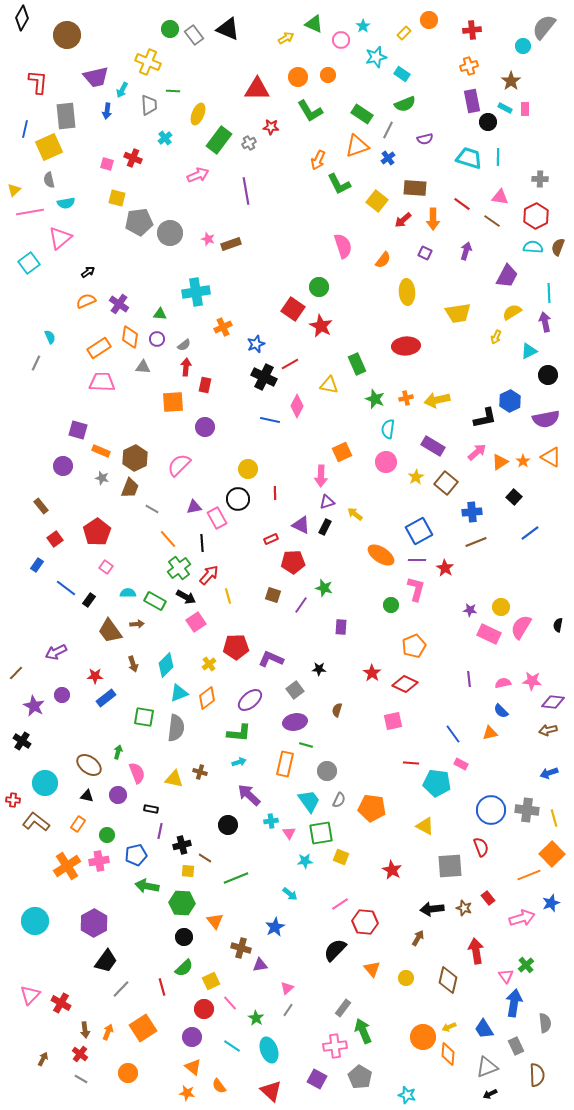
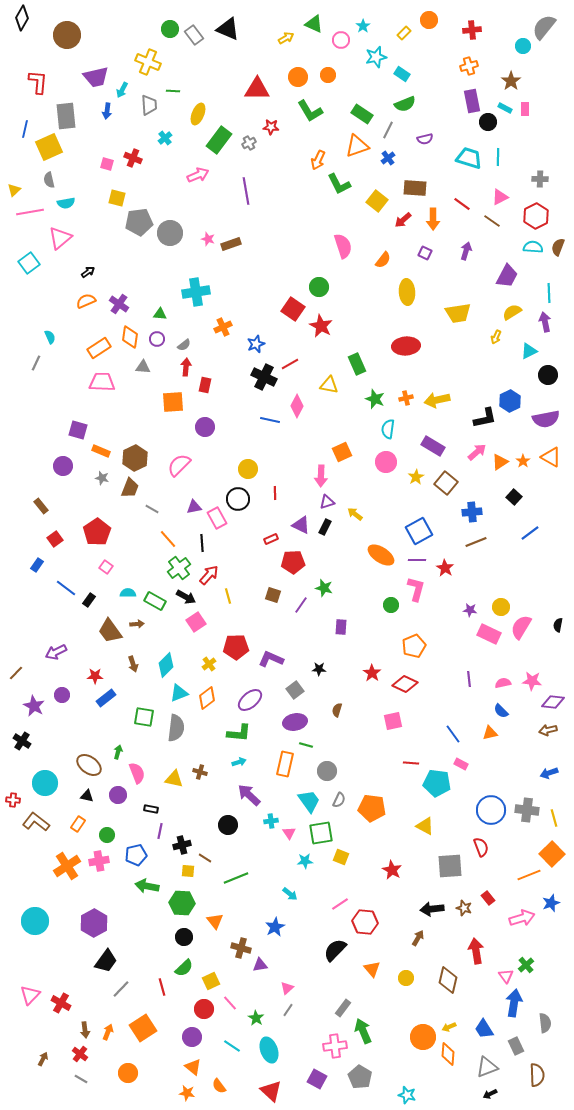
pink triangle at (500, 197): rotated 36 degrees counterclockwise
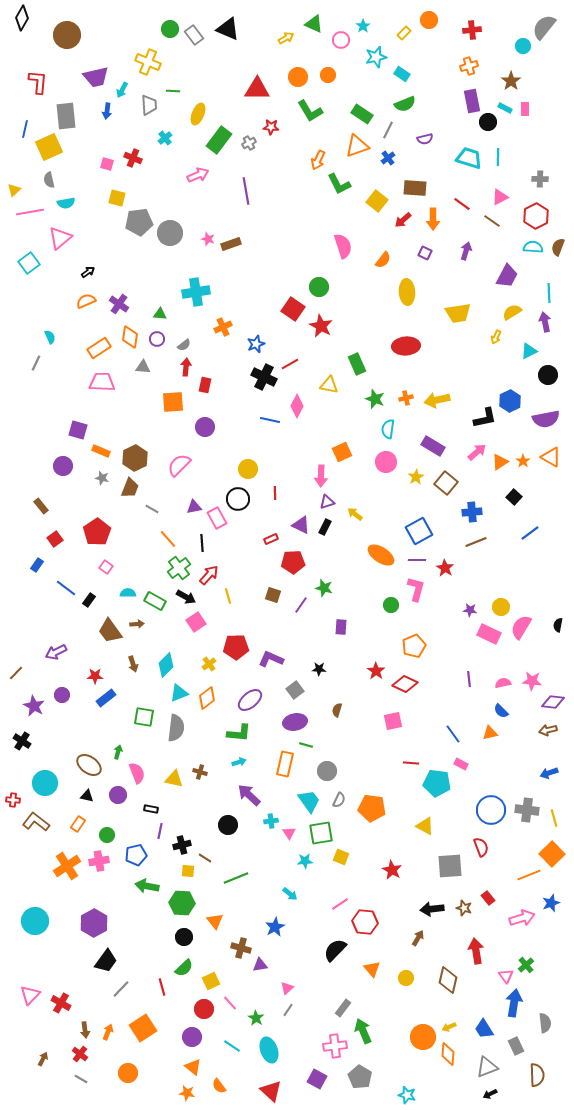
red star at (372, 673): moved 4 px right, 2 px up
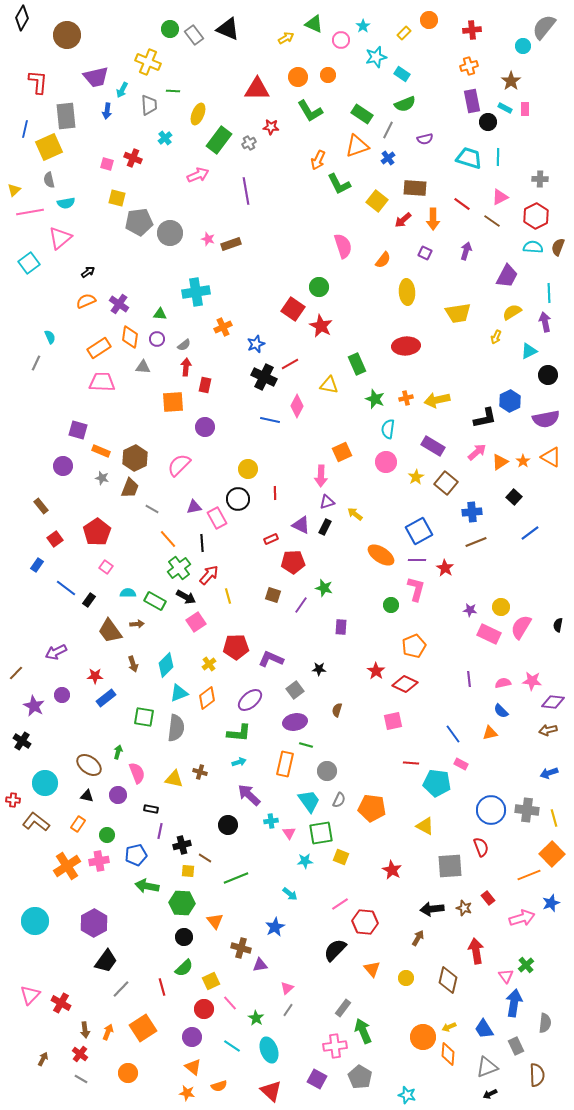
gray semicircle at (545, 1023): rotated 12 degrees clockwise
orange semicircle at (219, 1086): rotated 70 degrees counterclockwise
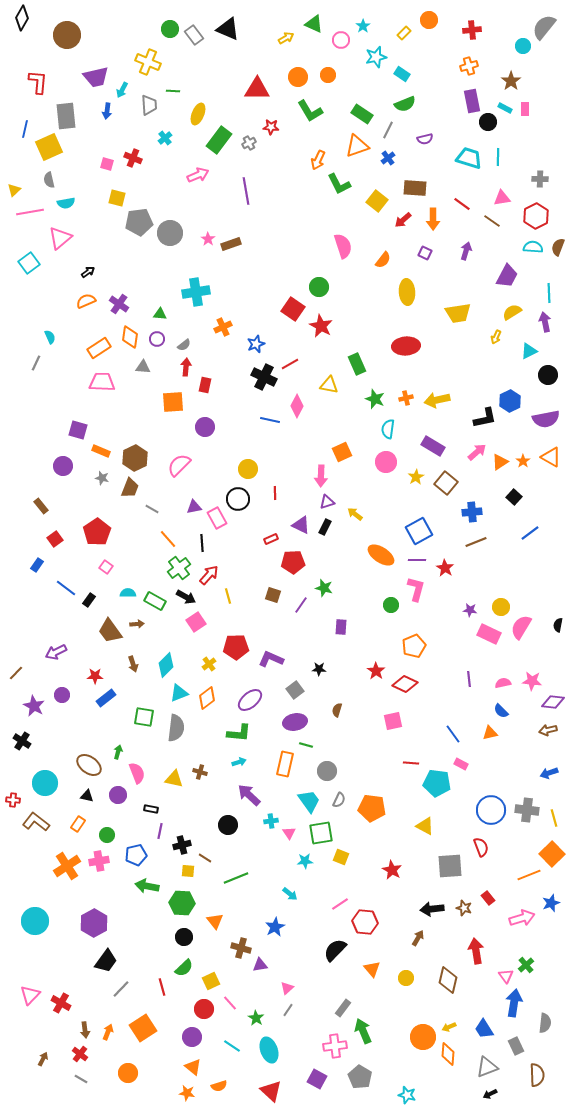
pink triangle at (500, 197): moved 2 px right, 1 px down; rotated 18 degrees clockwise
pink star at (208, 239): rotated 16 degrees clockwise
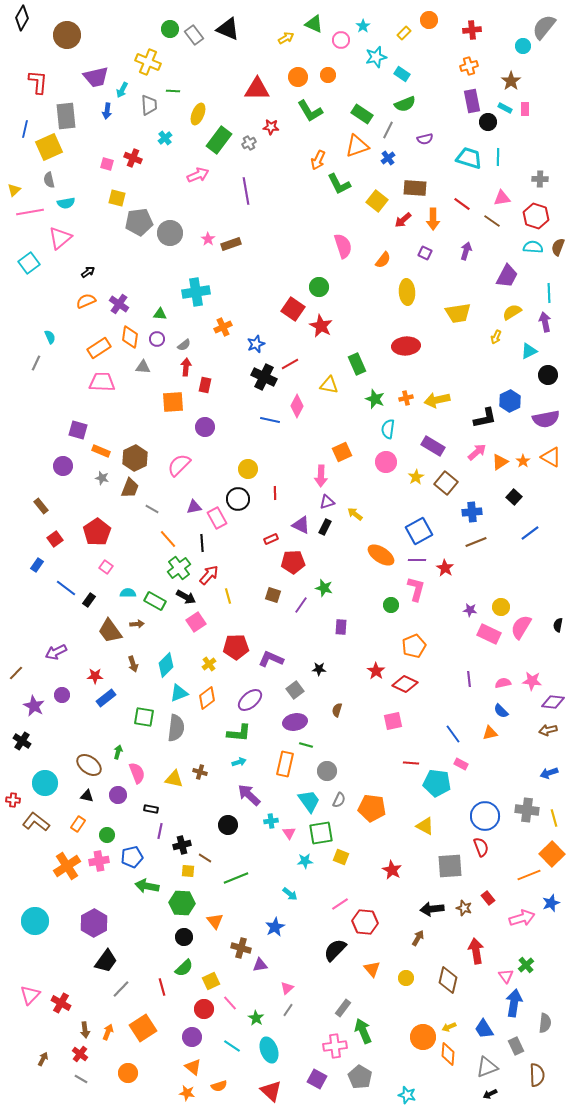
red hexagon at (536, 216): rotated 15 degrees counterclockwise
blue circle at (491, 810): moved 6 px left, 6 px down
blue pentagon at (136, 855): moved 4 px left, 2 px down
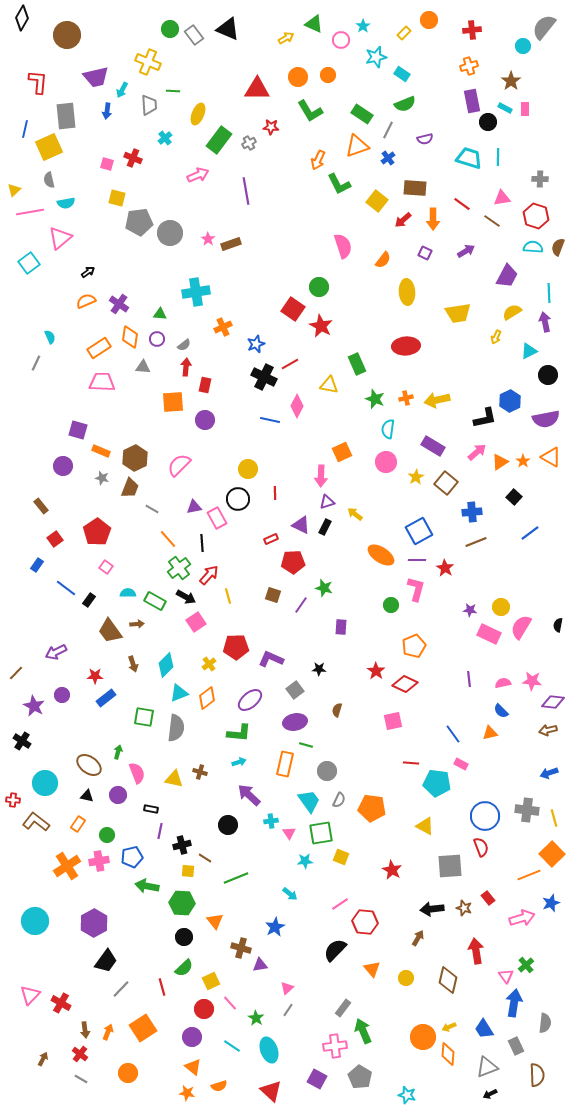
purple arrow at (466, 251): rotated 42 degrees clockwise
purple circle at (205, 427): moved 7 px up
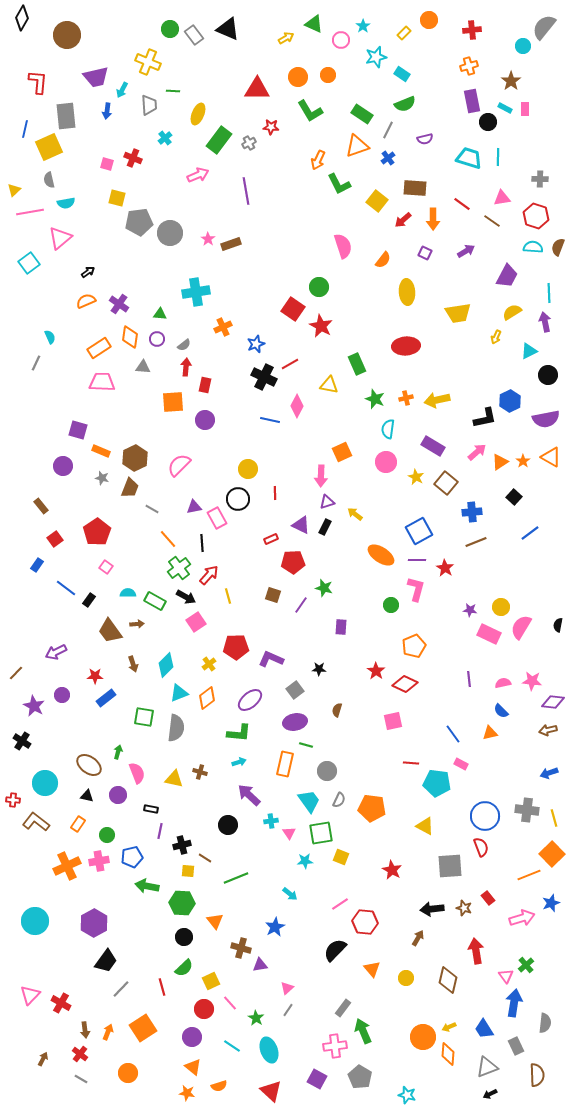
yellow star at (416, 477): rotated 14 degrees counterclockwise
orange cross at (67, 866): rotated 8 degrees clockwise
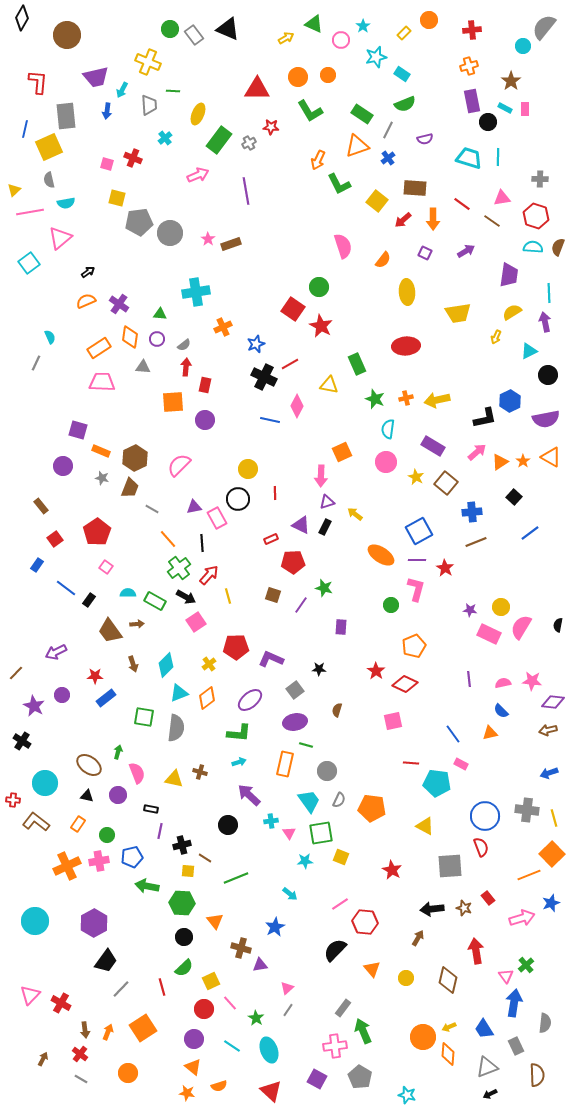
purple trapezoid at (507, 276): moved 2 px right, 1 px up; rotated 20 degrees counterclockwise
purple circle at (192, 1037): moved 2 px right, 2 px down
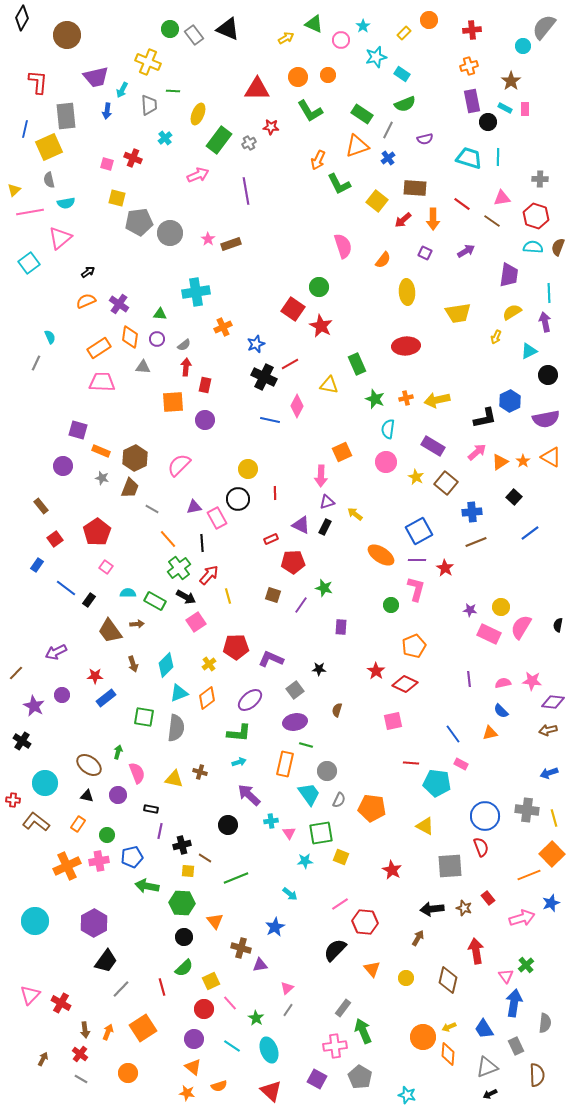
cyan trapezoid at (309, 801): moved 7 px up
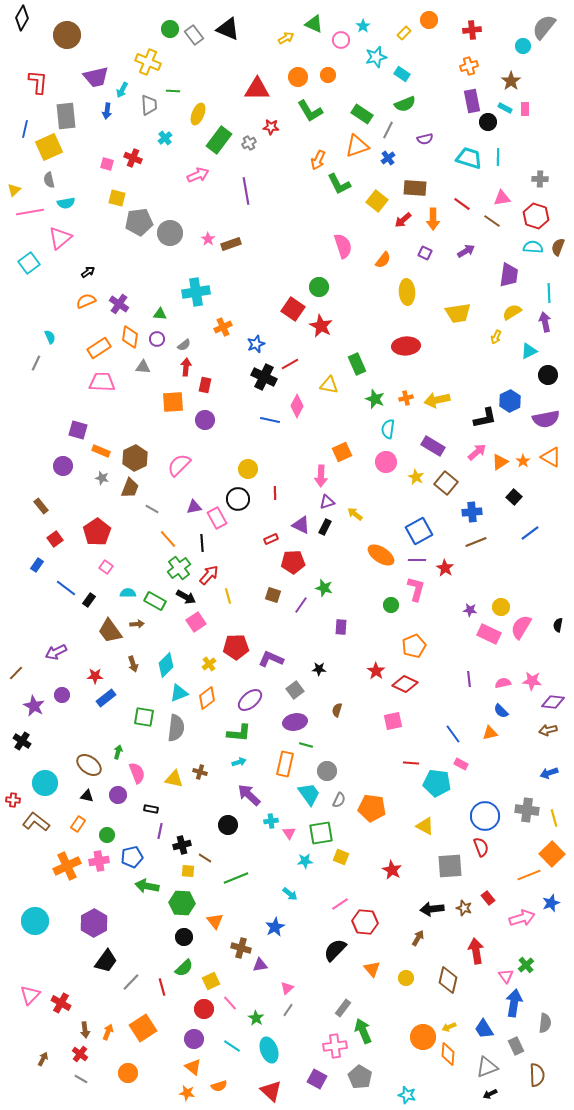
gray line at (121, 989): moved 10 px right, 7 px up
